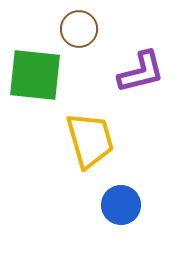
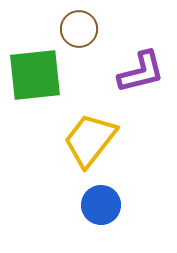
green square: rotated 12 degrees counterclockwise
yellow trapezoid: rotated 126 degrees counterclockwise
blue circle: moved 20 px left
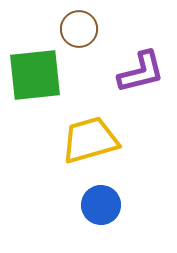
yellow trapezoid: rotated 36 degrees clockwise
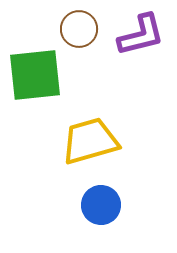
purple L-shape: moved 37 px up
yellow trapezoid: moved 1 px down
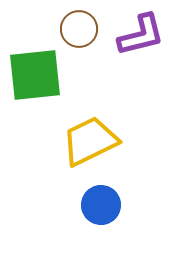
yellow trapezoid: rotated 10 degrees counterclockwise
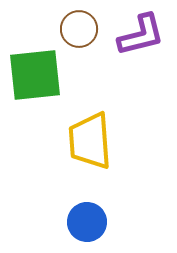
yellow trapezoid: rotated 68 degrees counterclockwise
blue circle: moved 14 px left, 17 px down
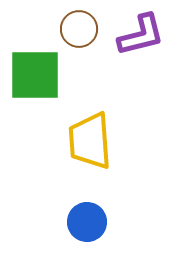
green square: rotated 6 degrees clockwise
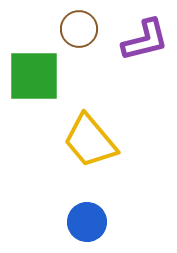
purple L-shape: moved 4 px right, 5 px down
green square: moved 1 px left, 1 px down
yellow trapezoid: rotated 36 degrees counterclockwise
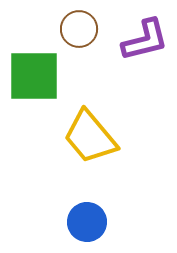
yellow trapezoid: moved 4 px up
